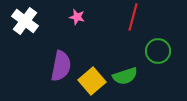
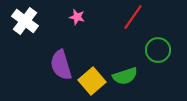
red line: rotated 20 degrees clockwise
green circle: moved 1 px up
purple semicircle: moved 1 px up; rotated 152 degrees clockwise
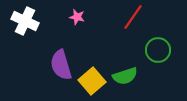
white cross: rotated 12 degrees counterclockwise
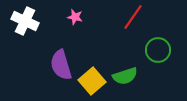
pink star: moved 2 px left
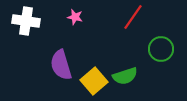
white cross: moved 1 px right; rotated 16 degrees counterclockwise
green circle: moved 3 px right, 1 px up
yellow square: moved 2 px right
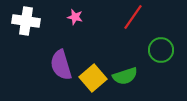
green circle: moved 1 px down
yellow square: moved 1 px left, 3 px up
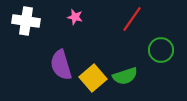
red line: moved 1 px left, 2 px down
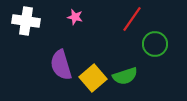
green circle: moved 6 px left, 6 px up
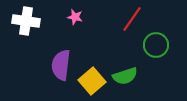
green circle: moved 1 px right, 1 px down
purple semicircle: rotated 24 degrees clockwise
yellow square: moved 1 px left, 3 px down
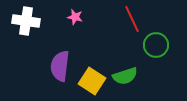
red line: rotated 60 degrees counterclockwise
purple semicircle: moved 1 px left, 1 px down
yellow square: rotated 16 degrees counterclockwise
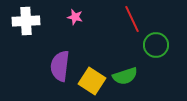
white cross: rotated 12 degrees counterclockwise
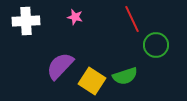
purple semicircle: rotated 36 degrees clockwise
